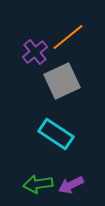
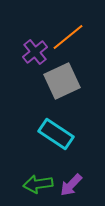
purple arrow: rotated 20 degrees counterclockwise
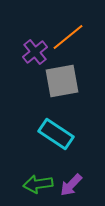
gray square: rotated 15 degrees clockwise
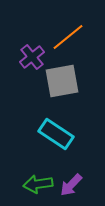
purple cross: moved 3 px left, 5 px down
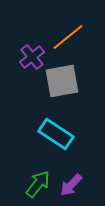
green arrow: rotated 136 degrees clockwise
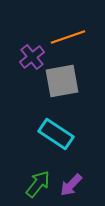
orange line: rotated 20 degrees clockwise
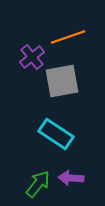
purple arrow: moved 7 px up; rotated 50 degrees clockwise
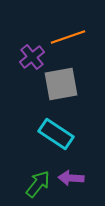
gray square: moved 1 px left, 3 px down
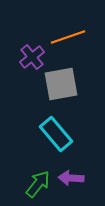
cyan rectangle: rotated 16 degrees clockwise
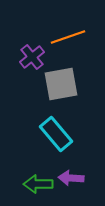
green arrow: rotated 128 degrees counterclockwise
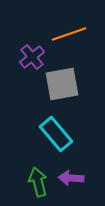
orange line: moved 1 px right, 3 px up
gray square: moved 1 px right
green arrow: moved 2 px up; rotated 76 degrees clockwise
